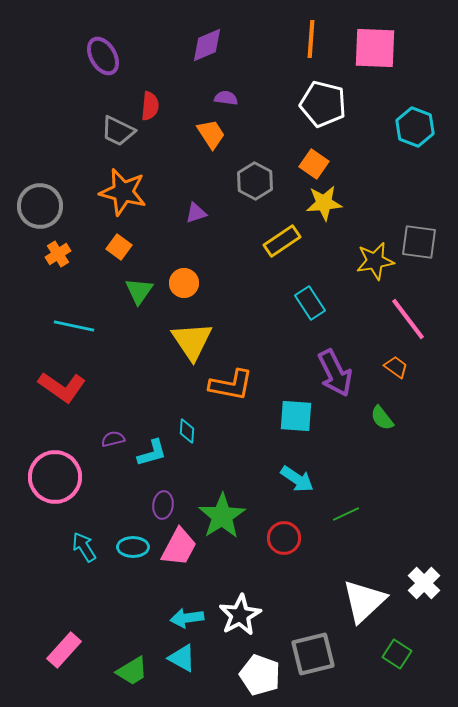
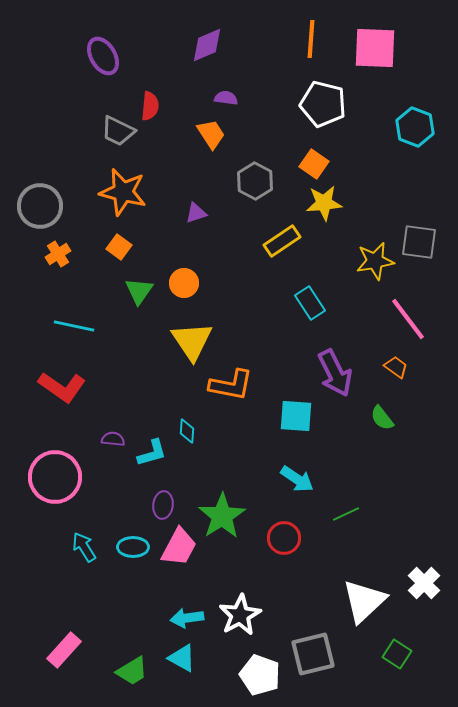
purple semicircle at (113, 439): rotated 20 degrees clockwise
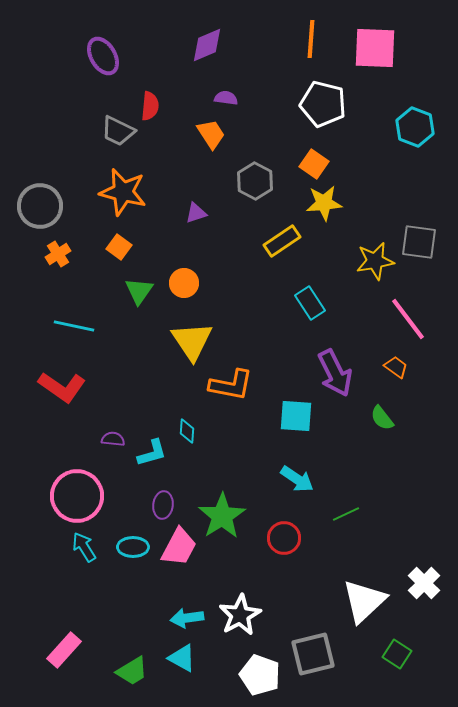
pink circle at (55, 477): moved 22 px right, 19 px down
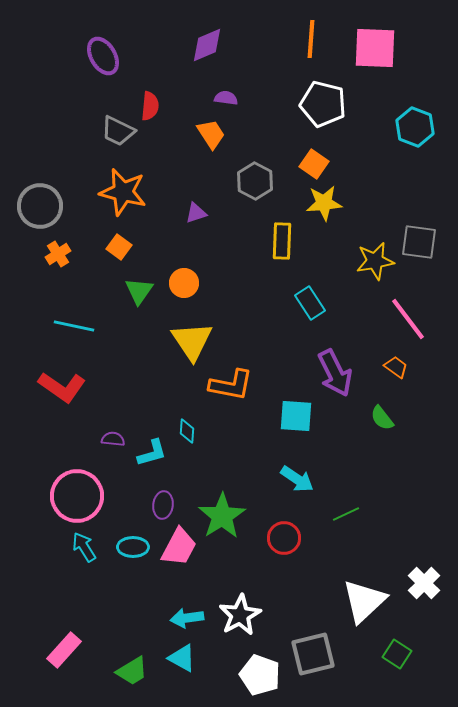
yellow rectangle at (282, 241): rotated 54 degrees counterclockwise
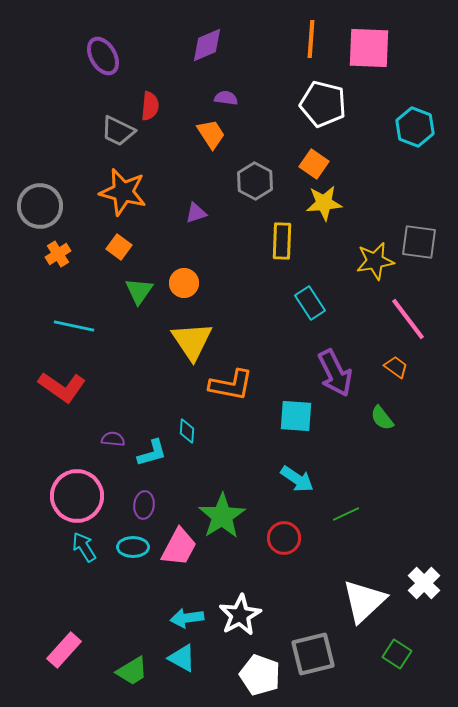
pink square at (375, 48): moved 6 px left
purple ellipse at (163, 505): moved 19 px left
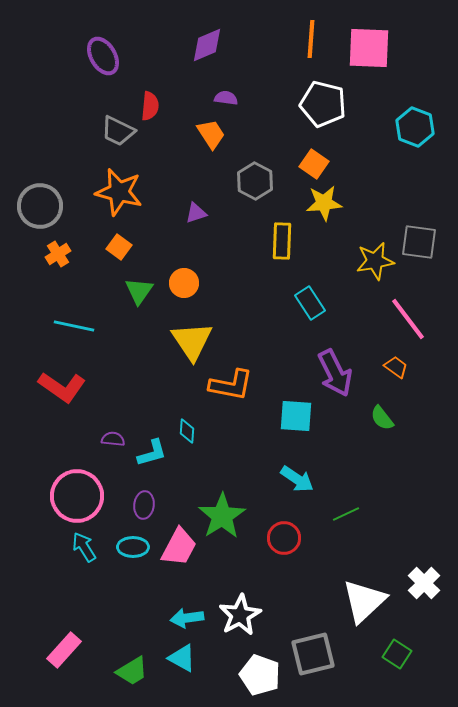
orange star at (123, 192): moved 4 px left
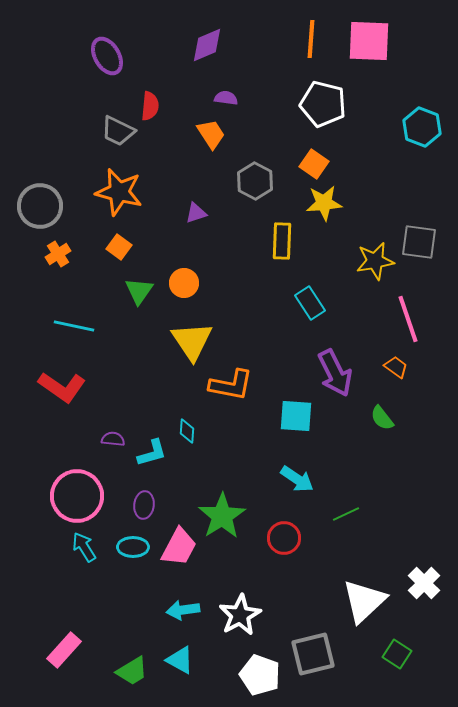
pink square at (369, 48): moved 7 px up
purple ellipse at (103, 56): moved 4 px right
cyan hexagon at (415, 127): moved 7 px right
pink line at (408, 319): rotated 18 degrees clockwise
cyan arrow at (187, 618): moved 4 px left, 8 px up
cyan triangle at (182, 658): moved 2 px left, 2 px down
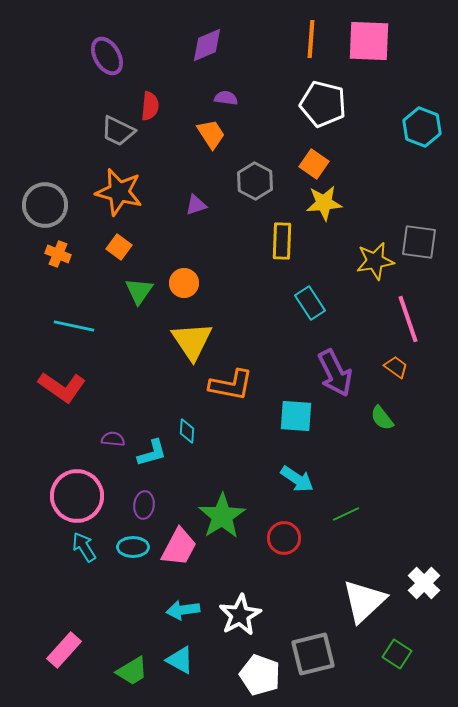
gray circle at (40, 206): moved 5 px right, 1 px up
purple triangle at (196, 213): moved 8 px up
orange cross at (58, 254): rotated 35 degrees counterclockwise
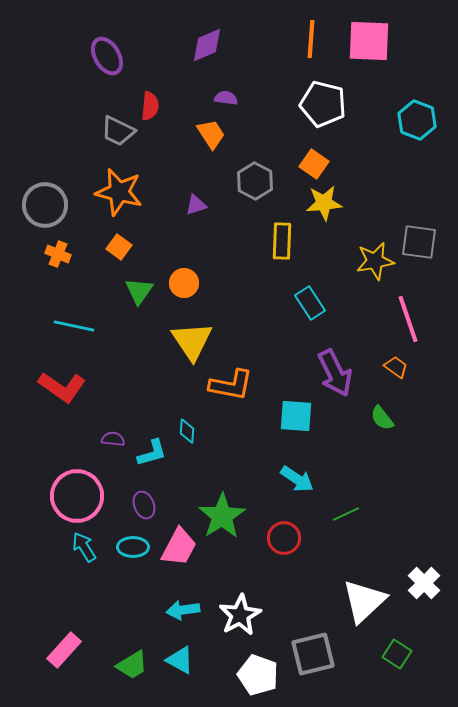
cyan hexagon at (422, 127): moved 5 px left, 7 px up
purple ellipse at (144, 505): rotated 28 degrees counterclockwise
green trapezoid at (132, 671): moved 6 px up
white pentagon at (260, 675): moved 2 px left
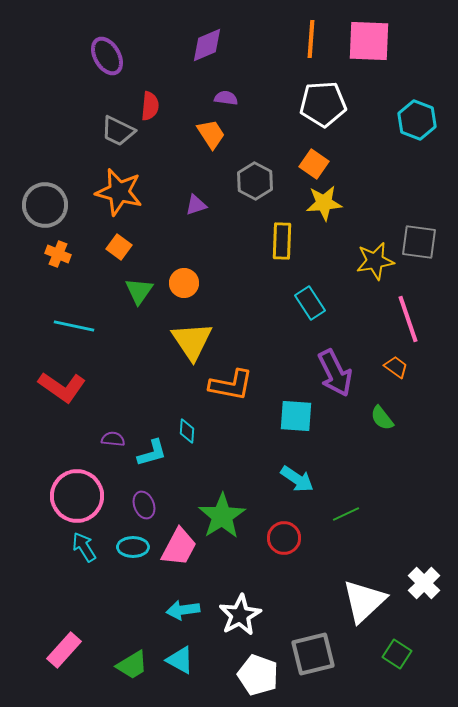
white pentagon at (323, 104): rotated 18 degrees counterclockwise
